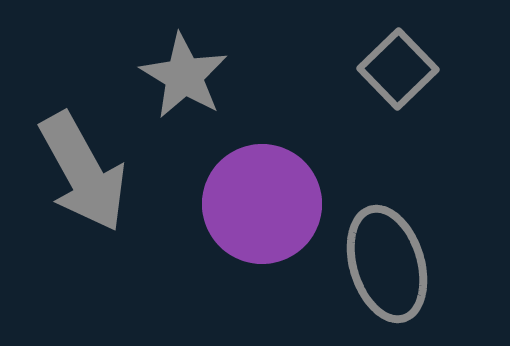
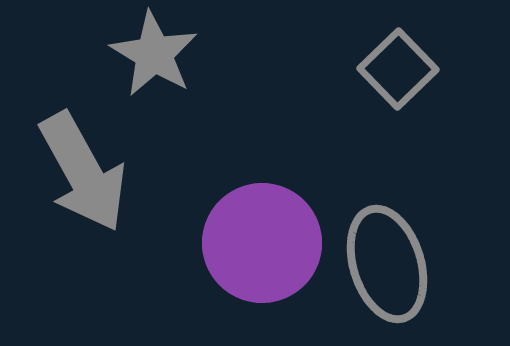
gray star: moved 30 px left, 22 px up
purple circle: moved 39 px down
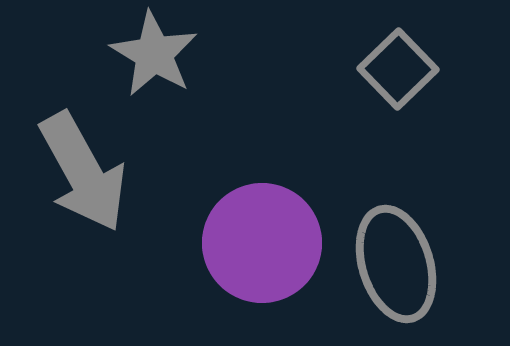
gray ellipse: moved 9 px right
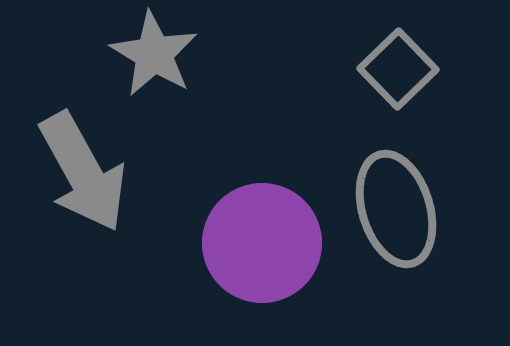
gray ellipse: moved 55 px up
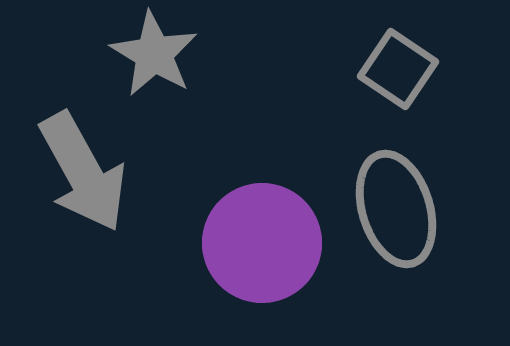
gray square: rotated 12 degrees counterclockwise
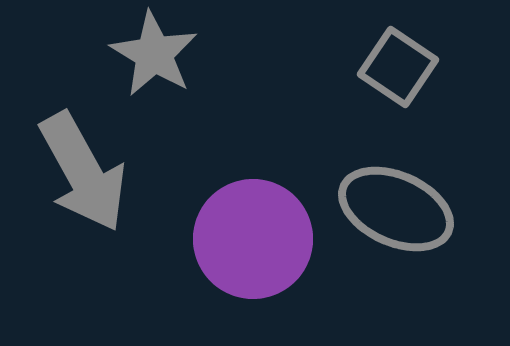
gray square: moved 2 px up
gray ellipse: rotated 49 degrees counterclockwise
purple circle: moved 9 px left, 4 px up
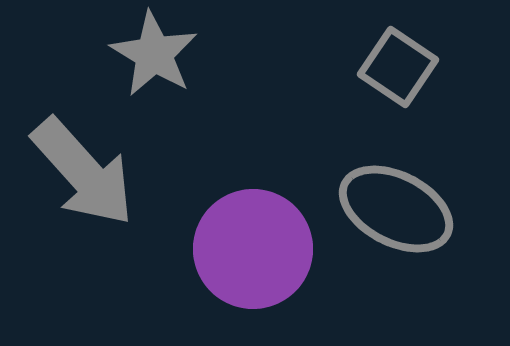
gray arrow: rotated 13 degrees counterclockwise
gray ellipse: rotated 3 degrees clockwise
purple circle: moved 10 px down
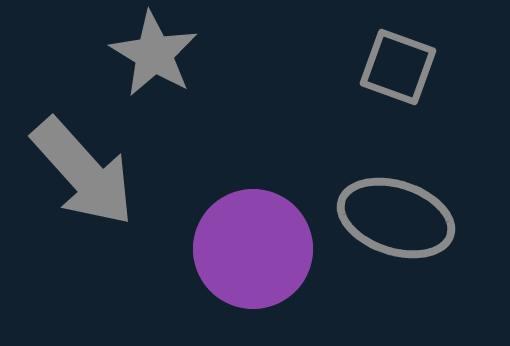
gray square: rotated 14 degrees counterclockwise
gray ellipse: moved 9 px down; rotated 9 degrees counterclockwise
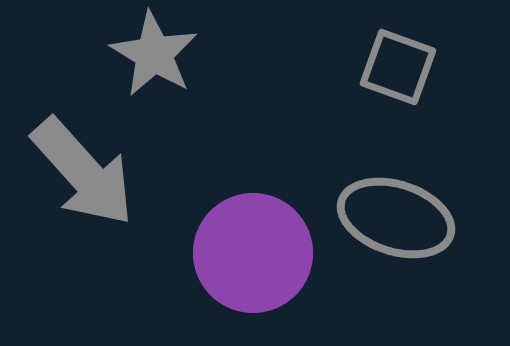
purple circle: moved 4 px down
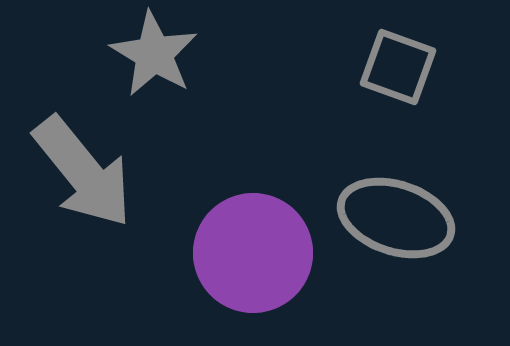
gray arrow: rotated 3 degrees clockwise
